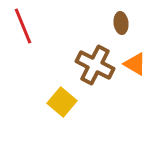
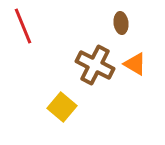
yellow square: moved 5 px down
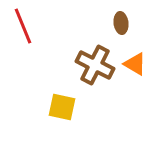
yellow square: rotated 28 degrees counterclockwise
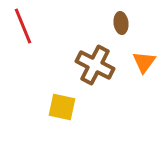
orange triangle: moved 9 px right, 2 px up; rotated 35 degrees clockwise
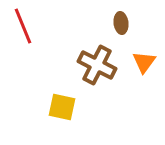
brown cross: moved 2 px right
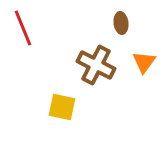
red line: moved 2 px down
brown cross: moved 1 px left
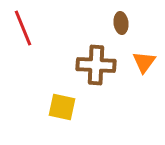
brown cross: rotated 24 degrees counterclockwise
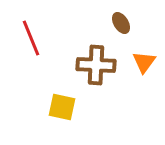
brown ellipse: rotated 25 degrees counterclockwise
red line: moved 8 px right, 10 px down
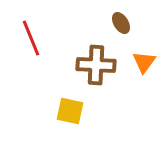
yellow square: moved 8 px right, 4 px down
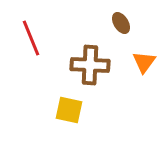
brown cross: moved 6 px left
yellow square: moved 1 px left, 1 px up
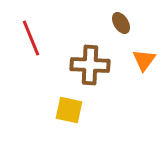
orange triangle: moved 2 px up
